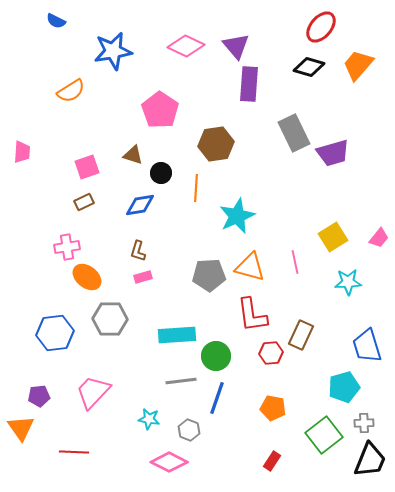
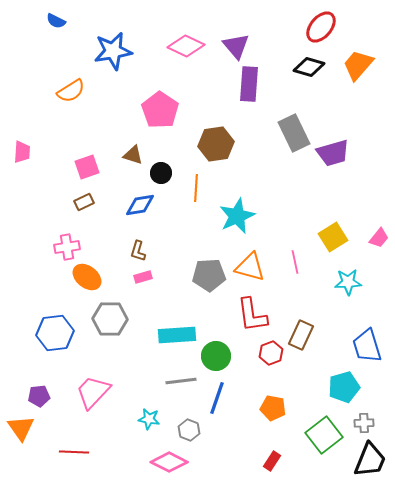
red hexagon at (271, 353): rotated 15 degrees counterclockwise
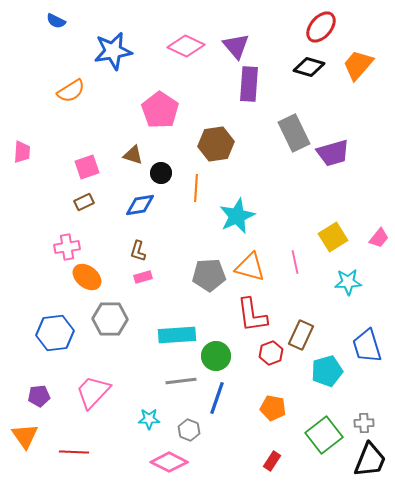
cyan pentagon at (344, 387): moved 17 px left, 16 px up
cyan star at (149, 419): rotated 10 degrees counterclockwise
orange triangle at (21, 428): moved 4 px right, 8 px down
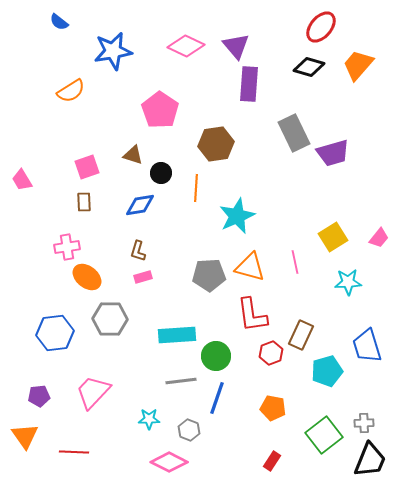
blue semicircle at (56, 21): moved 3 px right, 1 px down; rotated 12 degrees clockwise
pink trapezoid at (22, 152): moved 28 px down; rotated 145 degrees clockwise
brown rectangle at (84, 202): rotated 66 degrees counterclockwise
